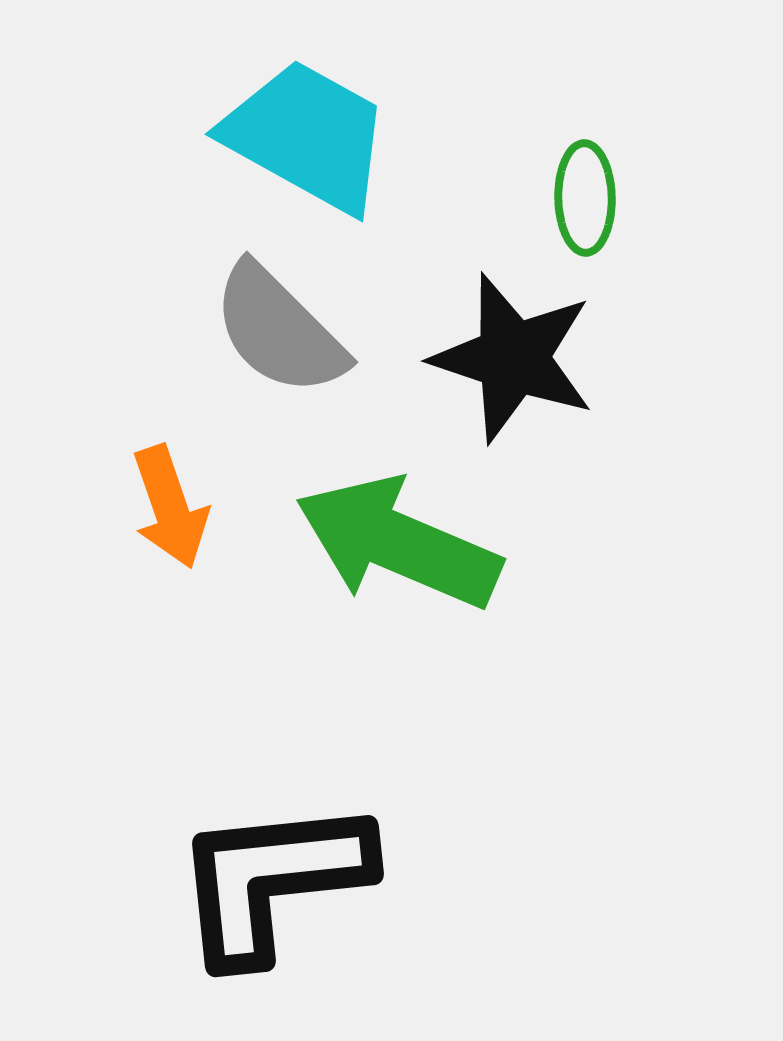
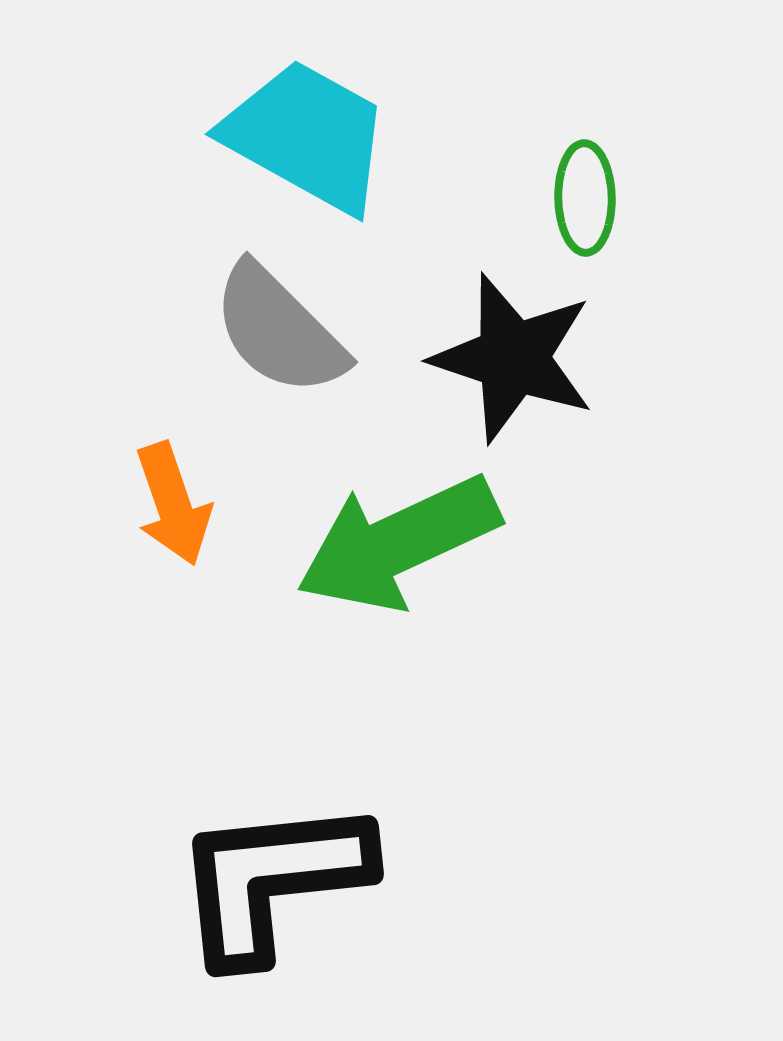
orange arrow: moved 3 px right, 3 px up
green arrow: rotated 48 degrees counterclockwise
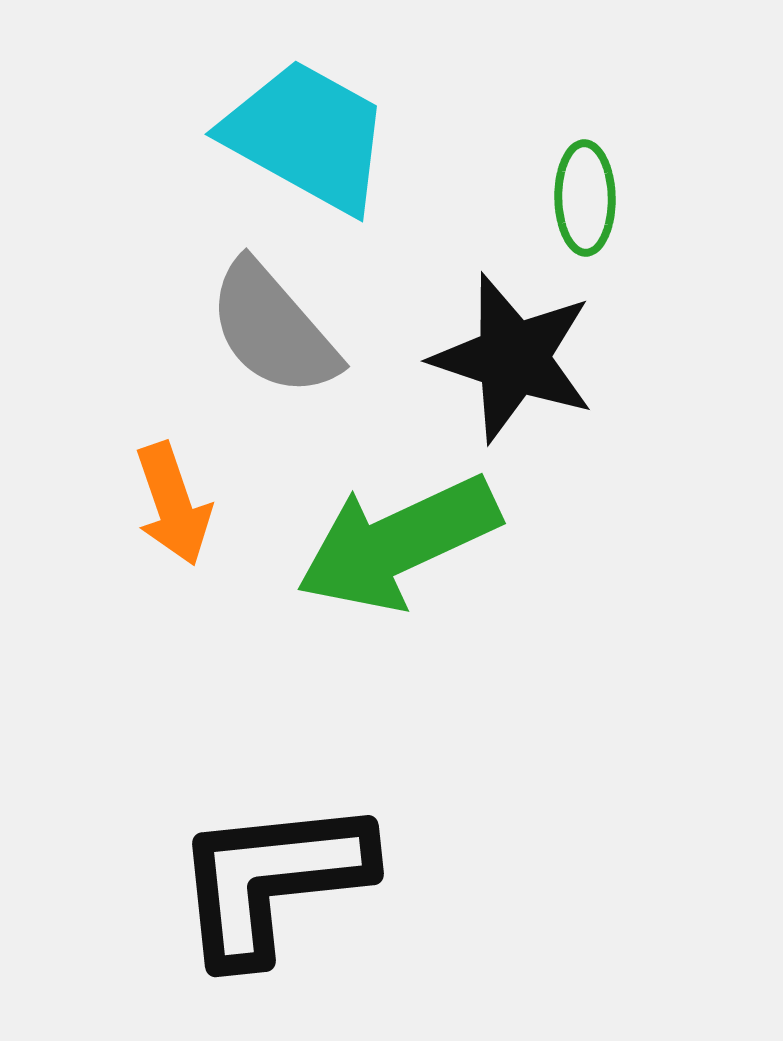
gray semicircle: moved 6 px left, 1 px up; rotated 4 degrees clockwise
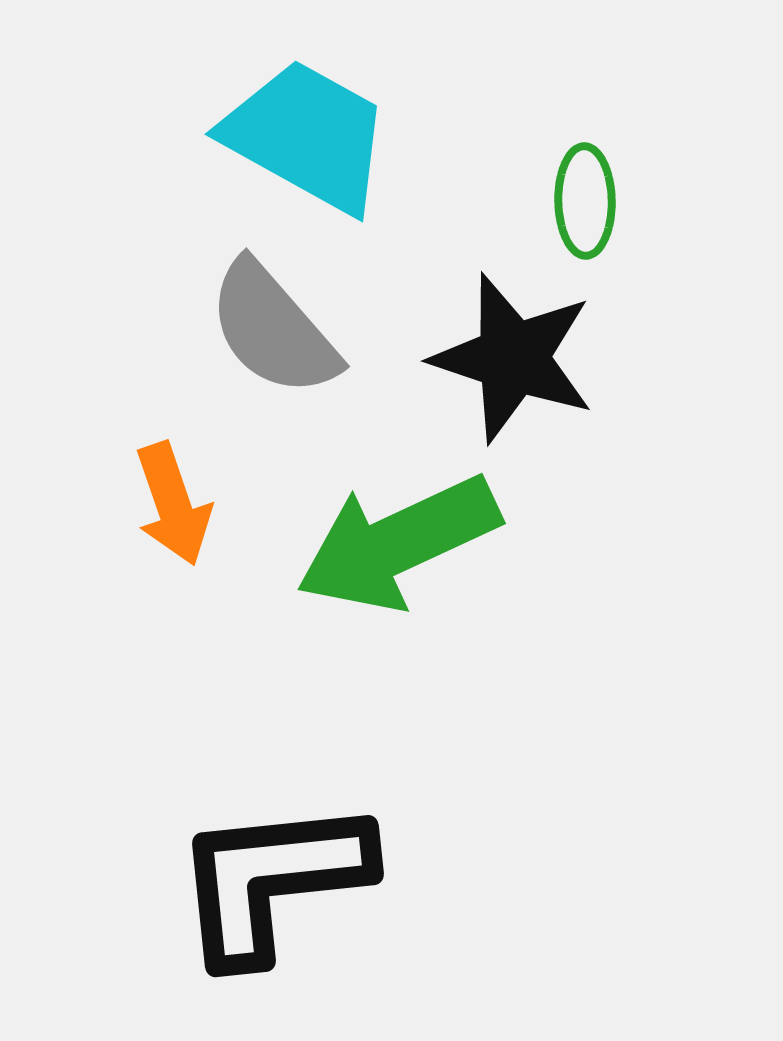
green ellipse: moved 3 px down
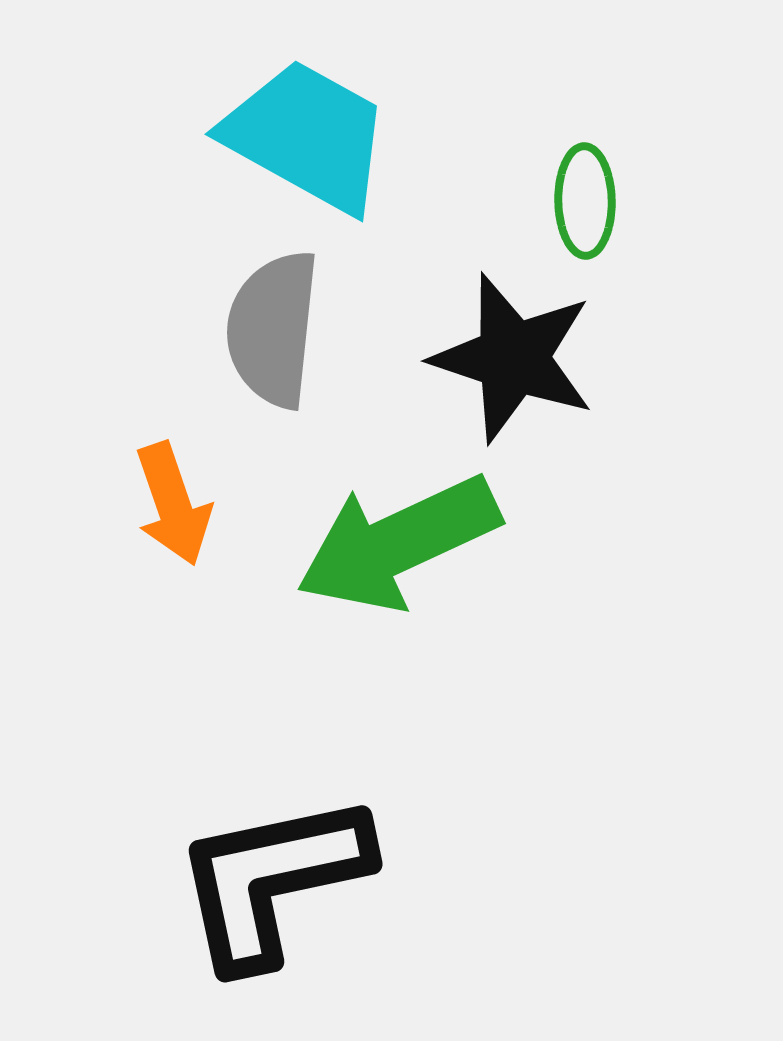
gray semicircle: rotated 47 degrees clockwise
black L-shape: rotated 6 degrees counterclockwise
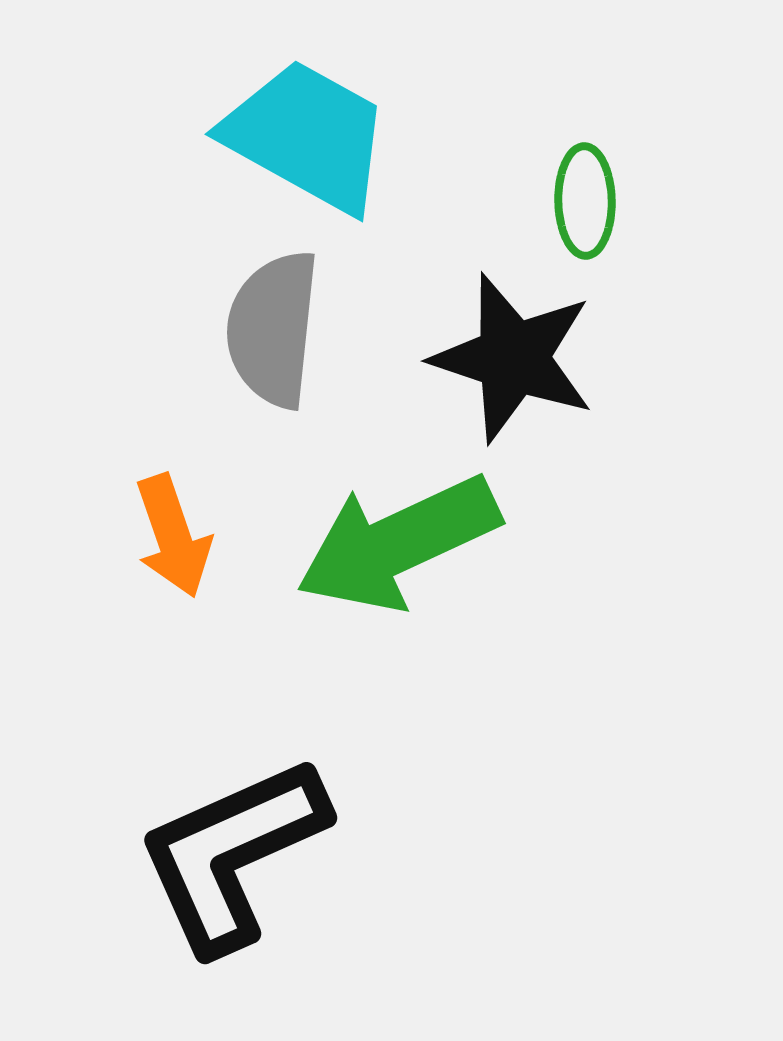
orange arrow: moved 32 px down
black L-shape: moved 40 px left, 26 px up; rotated 12 degrees counterclockwise
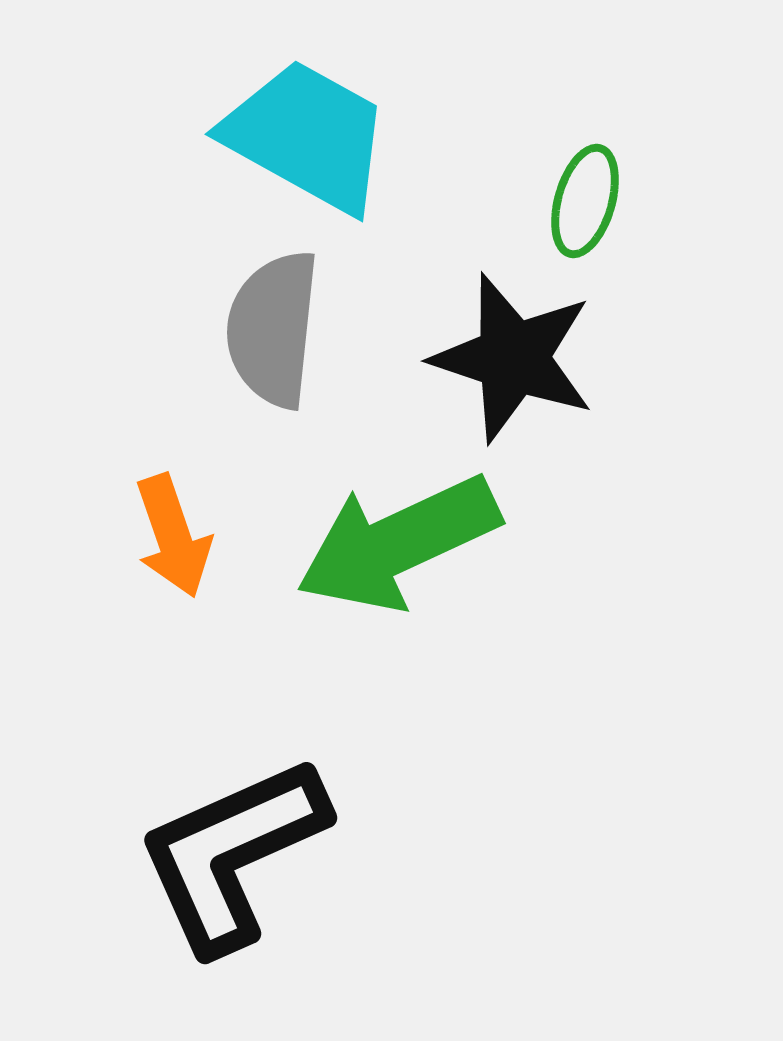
green ellipse: rotated 17 degrees clockwise
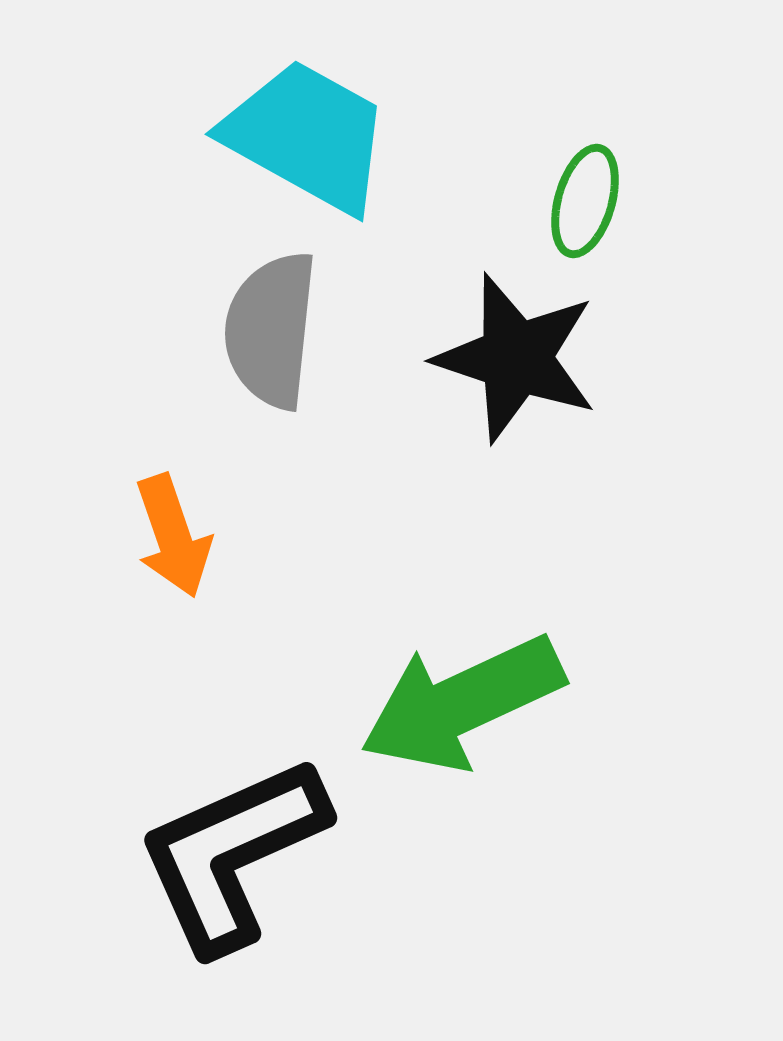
gray semicircle: moved 2 px left, 1 px down
black star: moved 3 px right
green arrow: moved 64 px right, 160 px down
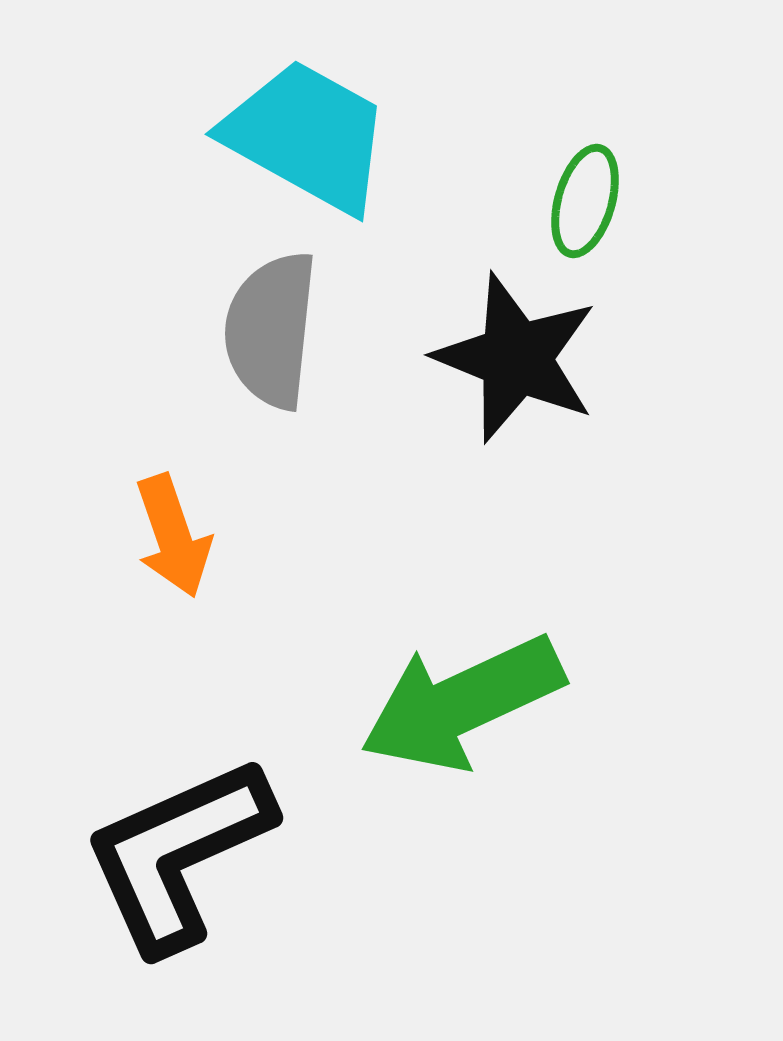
black star: rotated 4 degrees clockwise
black L-shape: moved 54 px left
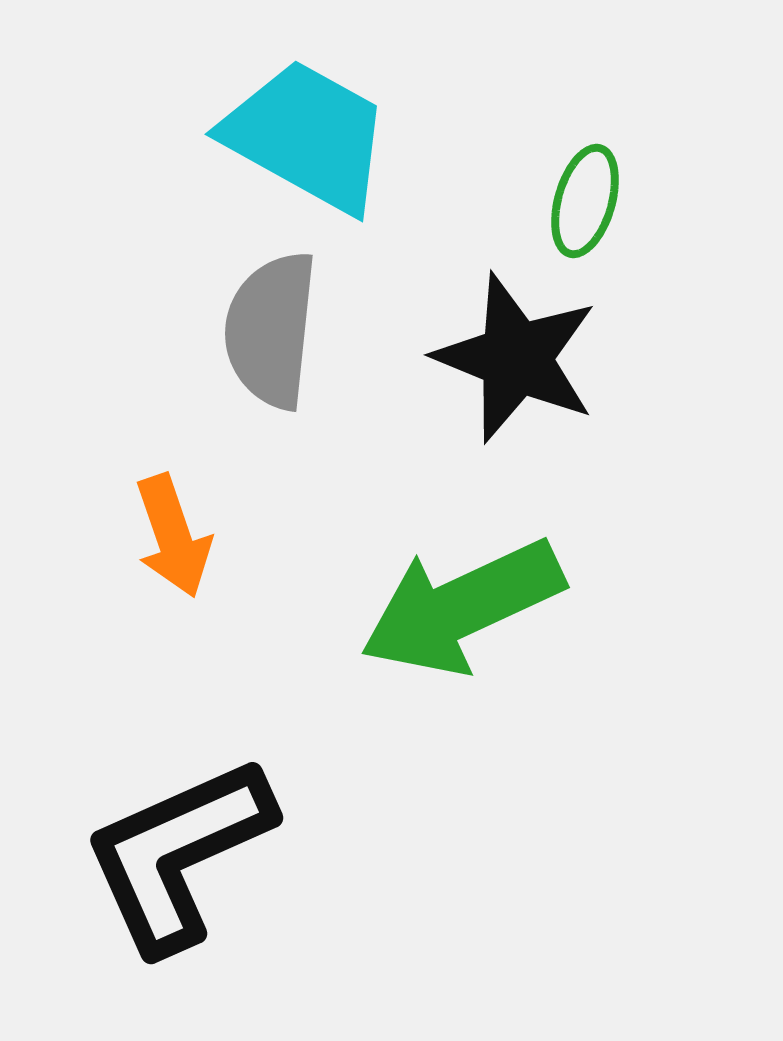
green arrow: moved 96 px up
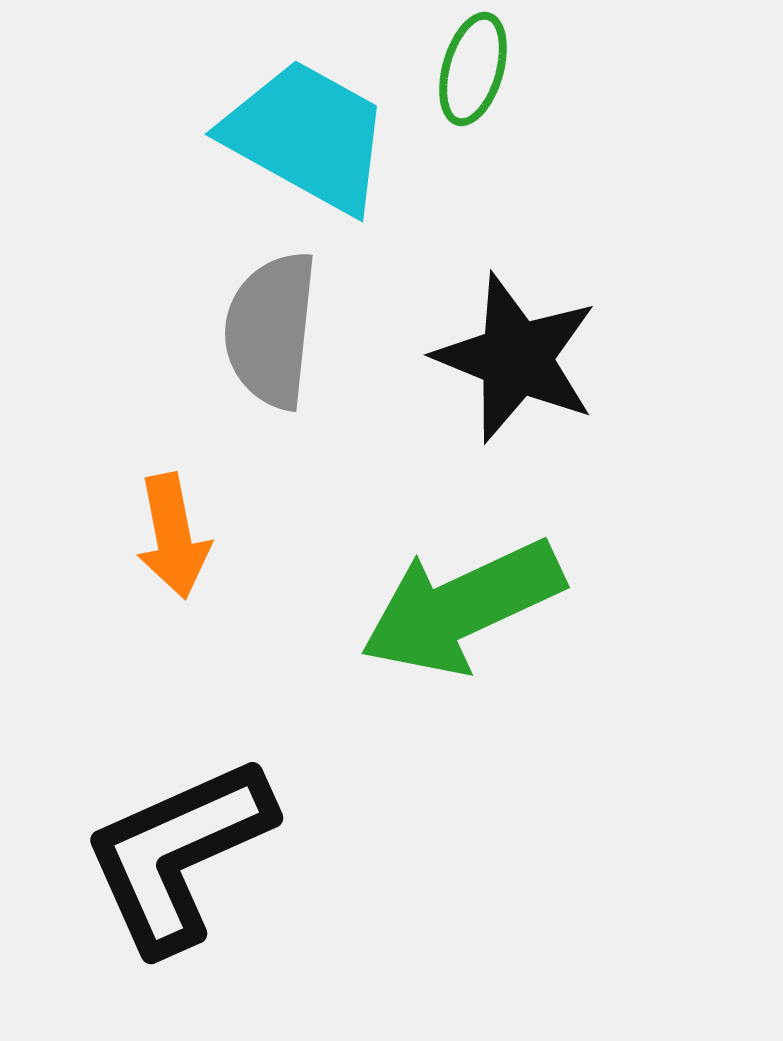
green ellipse: moved 112 px left, 132 px up
orange arrow: rotated 8 degrees clockwise
